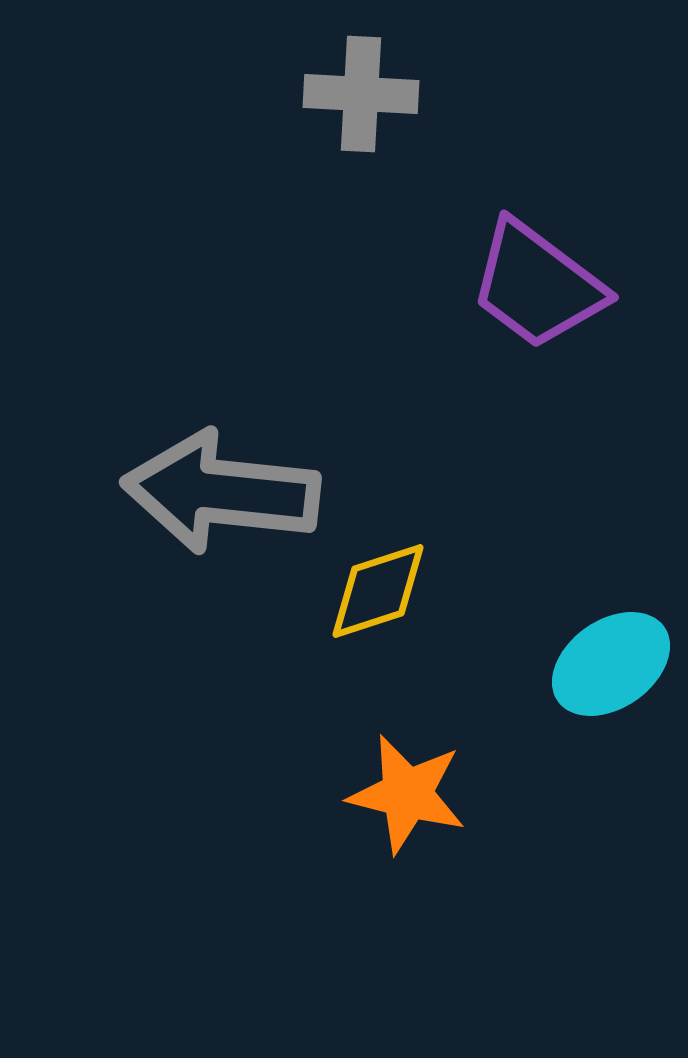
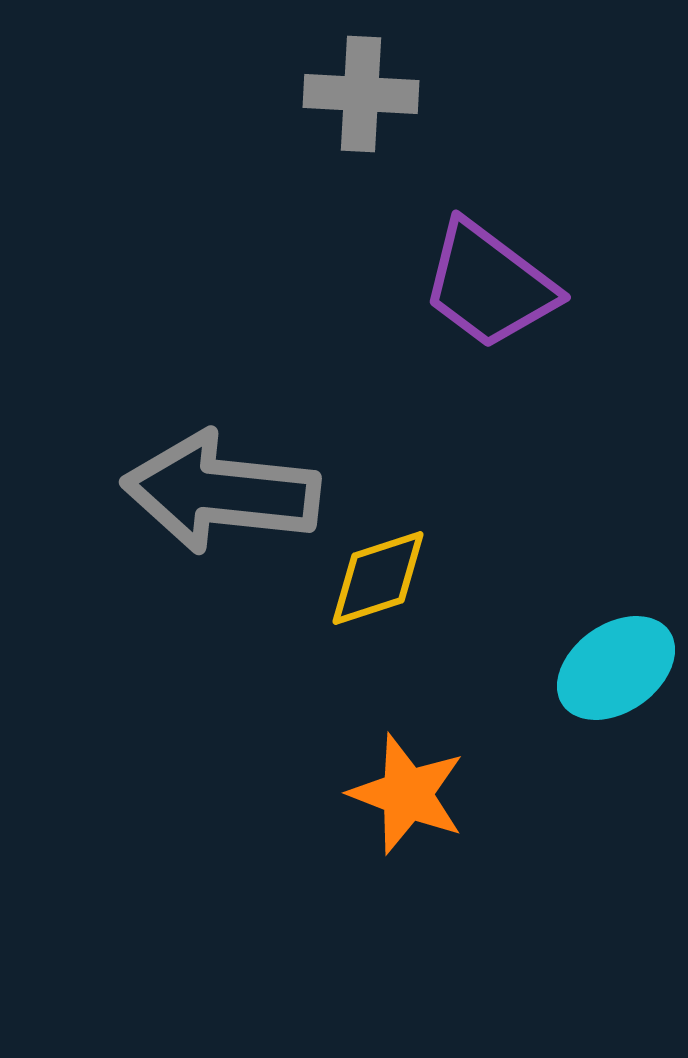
purple trapezoid: moved 48 px left
yellow diamond: moved 13 px up
cyan ellipse: moved 5 px right, 4 px down
orange star: rotated 7 degrees clockwise
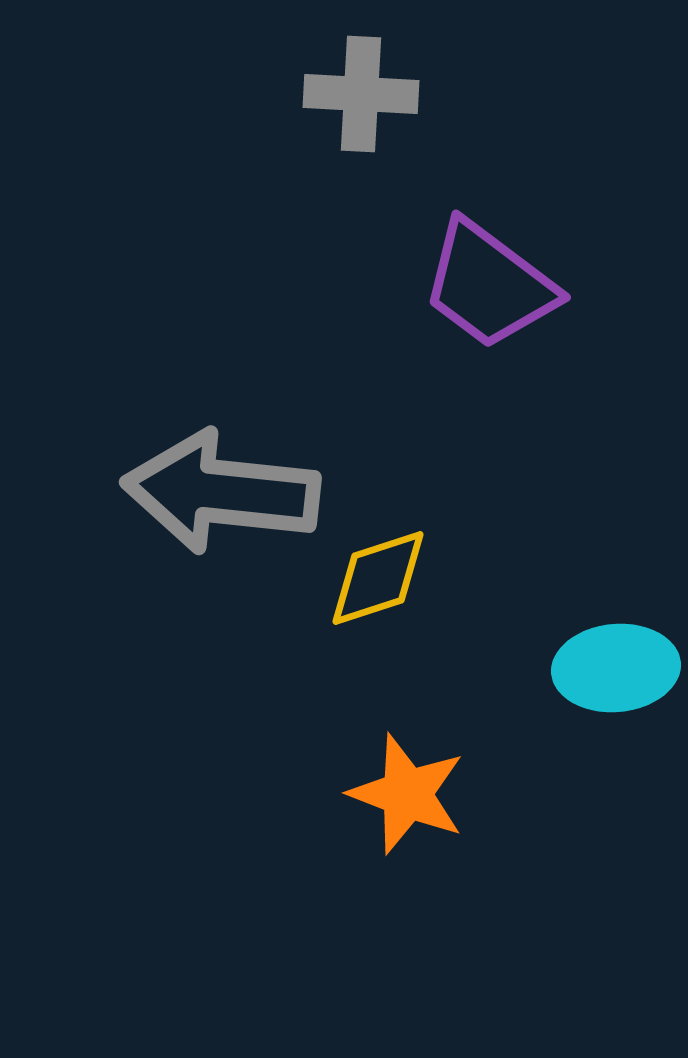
cyan ellipse: rotated 30 degrees clockwise
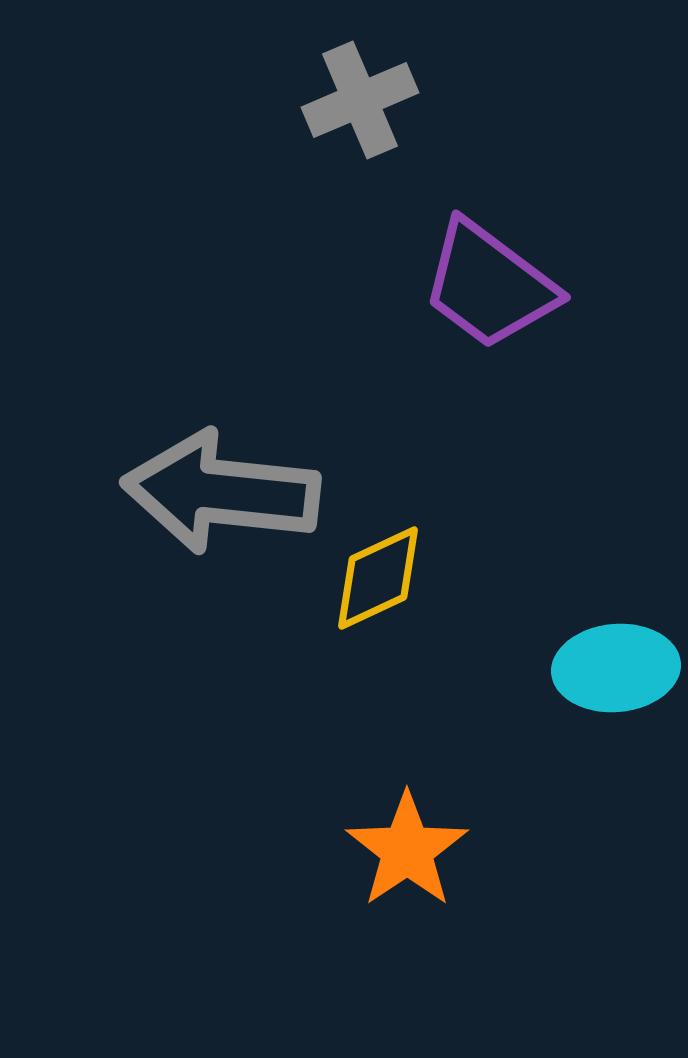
gray cross: moved 1 px left, 6 px down; rotated 26 degrees counterclockwise
yellow diamond: rotated 7 degrees counterclockwise
orange star: moved 56 px down; rotated 17 degrees clockwise
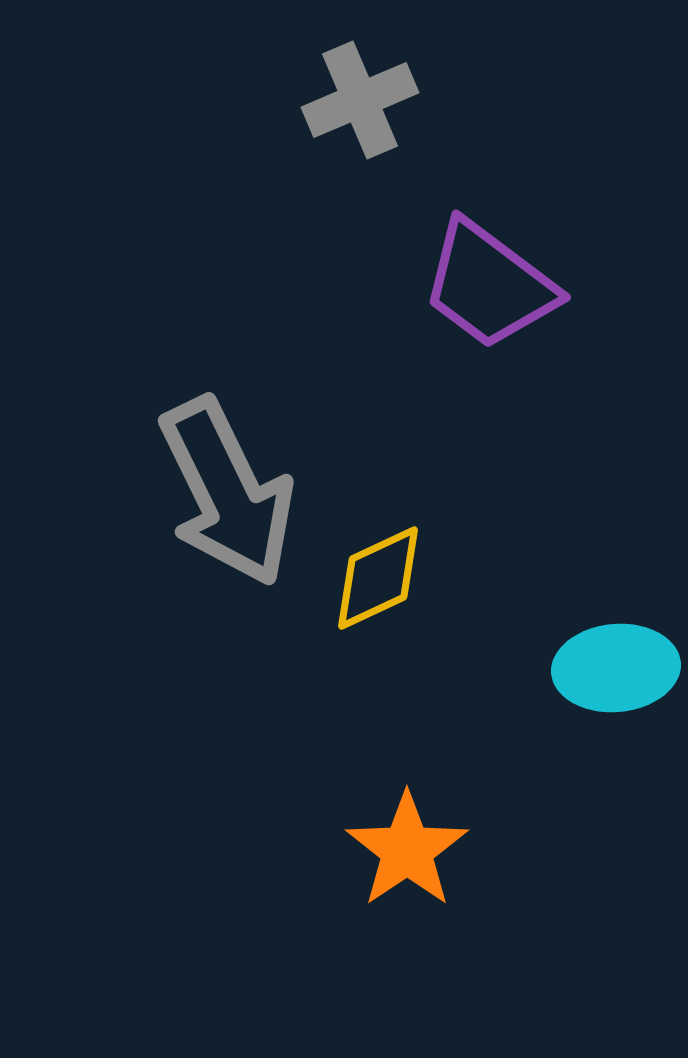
gray arrow: moved 6 px right; rotated 122 degrees counterclockwise
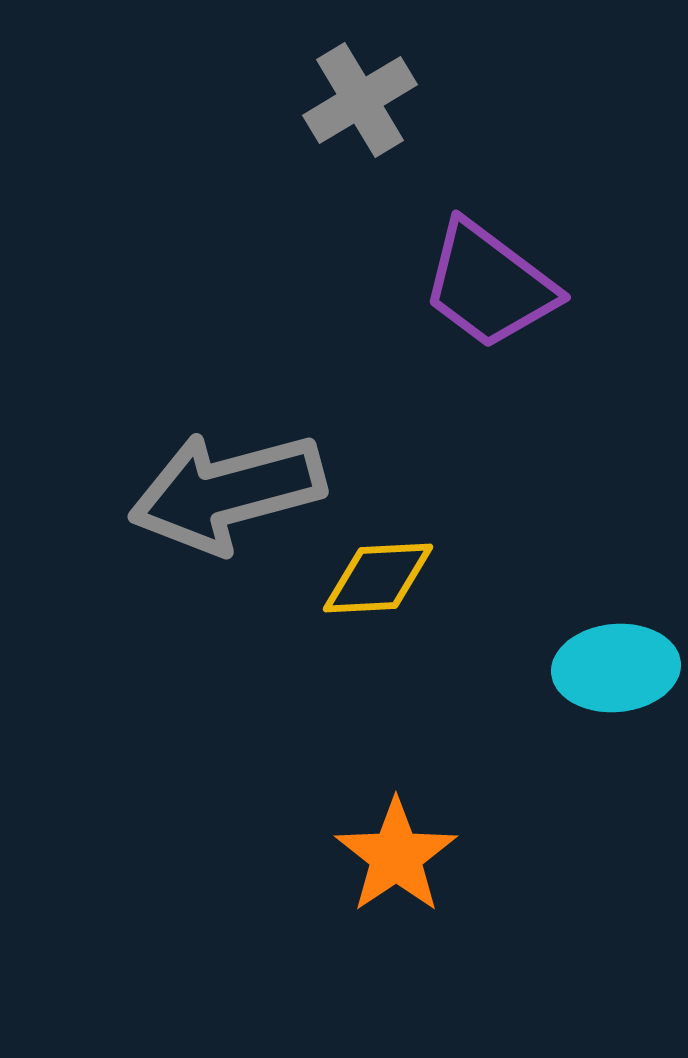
gray cross: rotated 8 degrees counterclockwise
gray arrow: rotated 101 degrees clockwise
yellow diamond: rotated 22 degrees clockwise
orange star: moved 11 px left, 6 px down
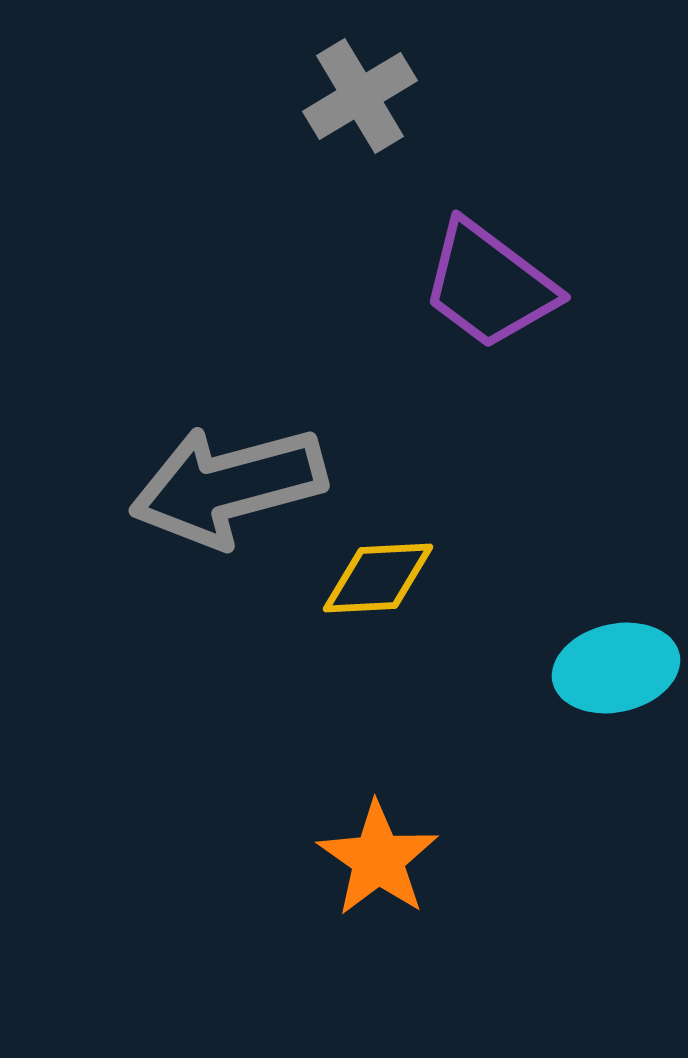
gray cross: moved 4 px up
gray arrow: moved 1 px right, 6 px up
cyan ellipse: rotated 8 degrees counterclockwise
orange star: moved 18 px left, 3 px down; rotated 3 degrees counterclockwise
